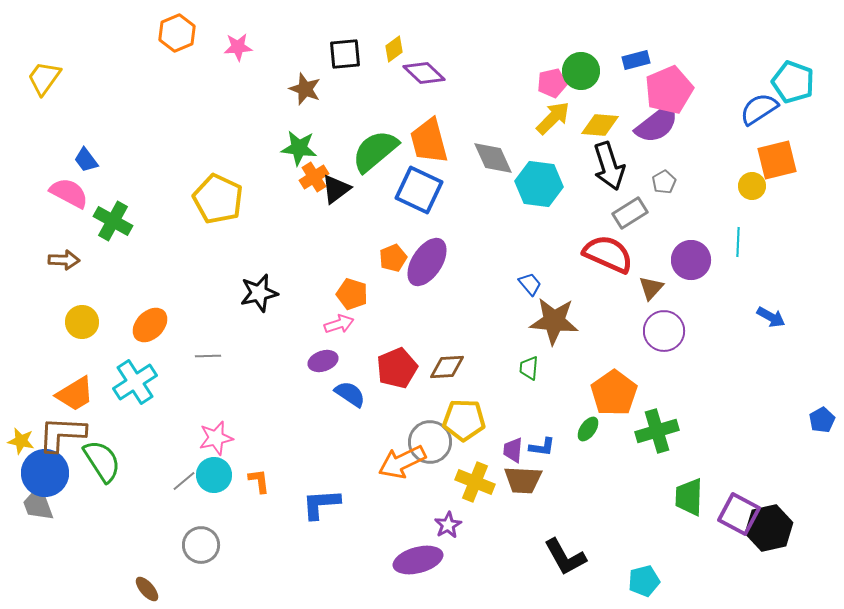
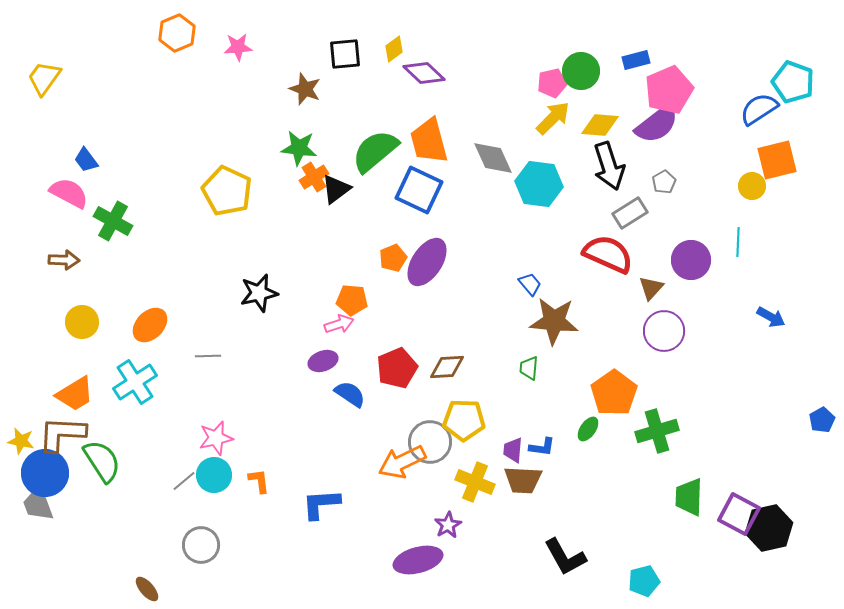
yellow pentagon at (218, 199): moved 9 px right, 8 px up
orange pentagon at (352, 294): moved 6 px down; rotated 12 degrees counterclockwise
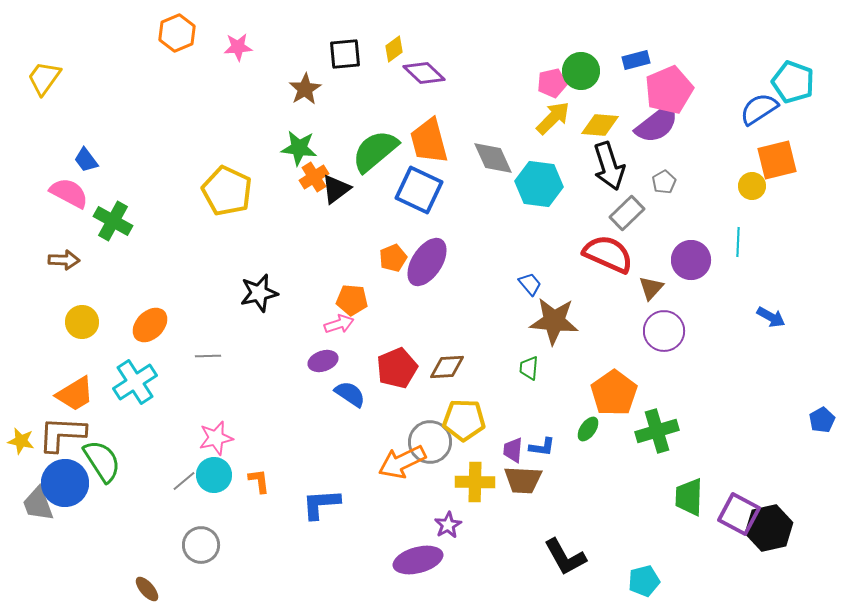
brown star at (305, 89): rotated 20 degrees clockwise
gray rectangle at (630, 213): moved 3 px left; rotated 12 degrees counterclockwise
blue circle at (45, 473): moved 20 px right, 10 px down
yellow cross at (475, 482): rotated 21 degrees counterclockwise
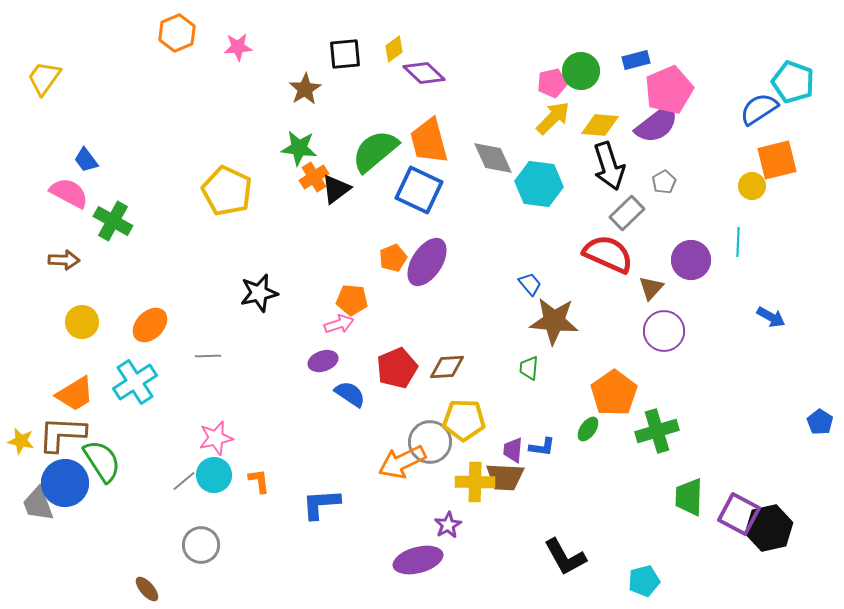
blue pentagon at (822, 420): moved 2 px left, 2 px down; rotated 10 degrees counterclockwise
brown trapezoid at (523, 480): moved 18 px left, 3 px up
